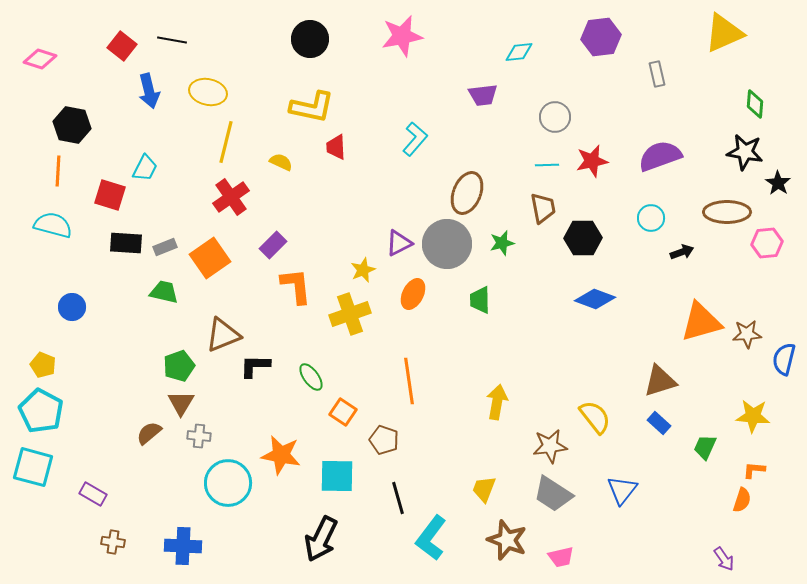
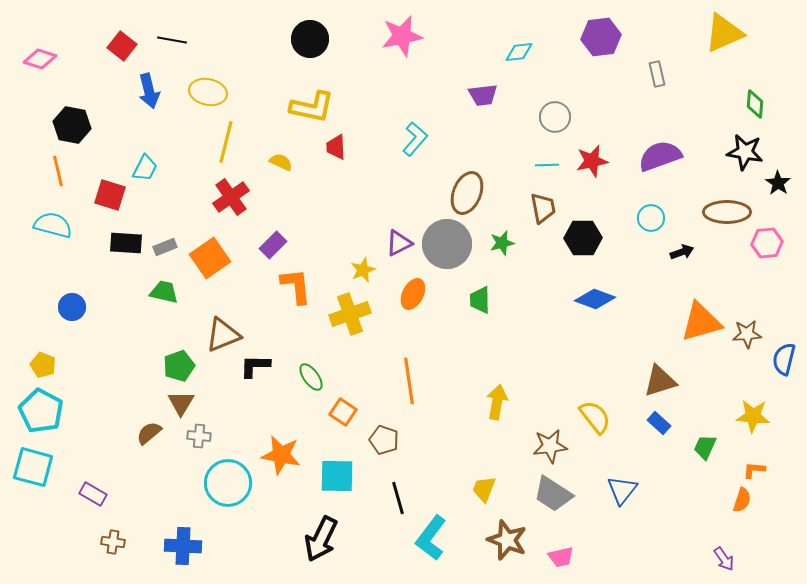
orange line at (58, 171): rotated 16 degrees counterclockwise
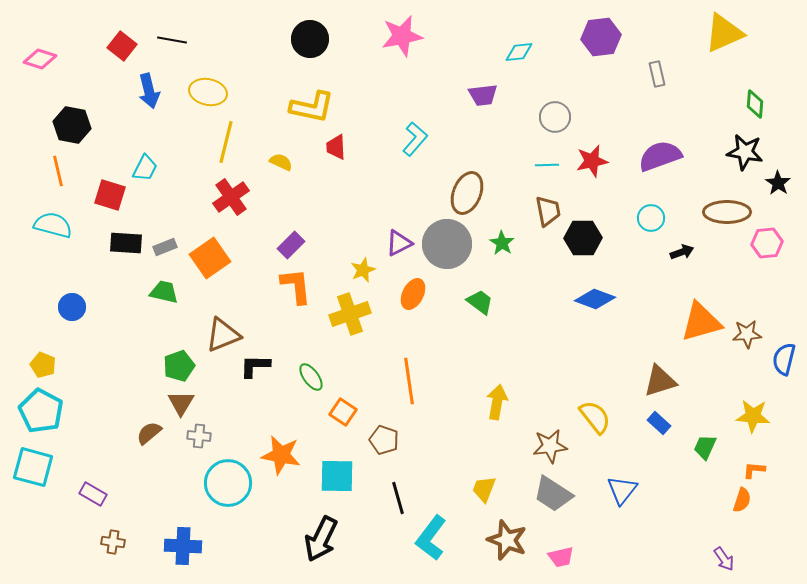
brown trapezoid at (543, 208): moved 5 px right, 3 px down
green star at (502, 243): rotated 25 degrees counterclockwise
purple rectangle at (273, 245): moved 18 px right
green trapezoid at (480, 300): moved 2 px down; rotated 128 degrees clockwise
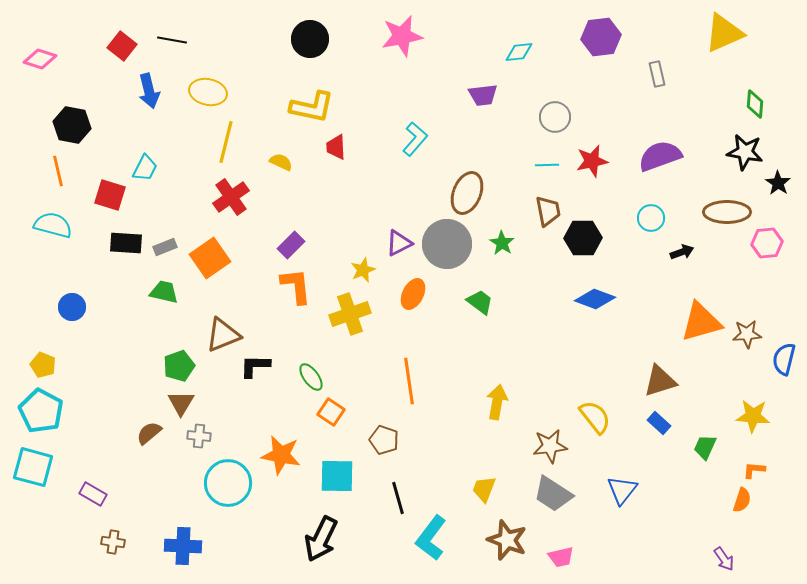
orange square at (343, 412): moved 12 px left
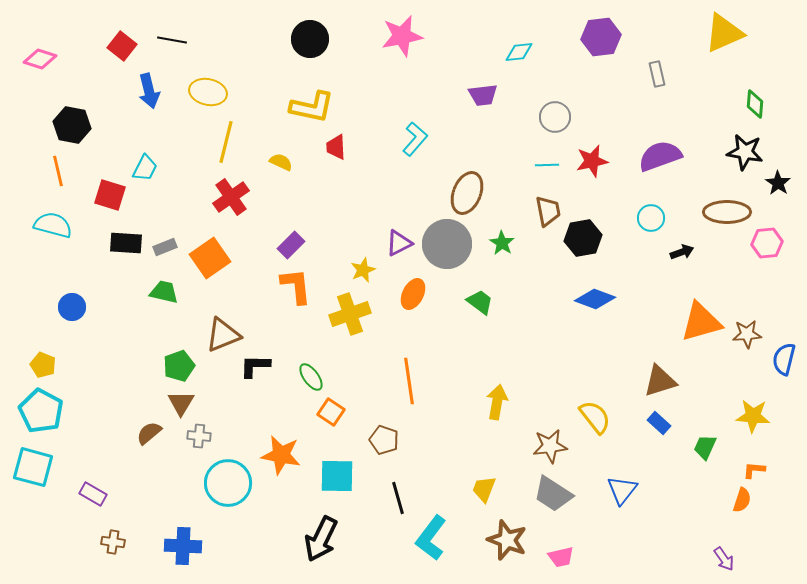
black hexagon at (583, 238): rotated 9 degrees counterclockwise
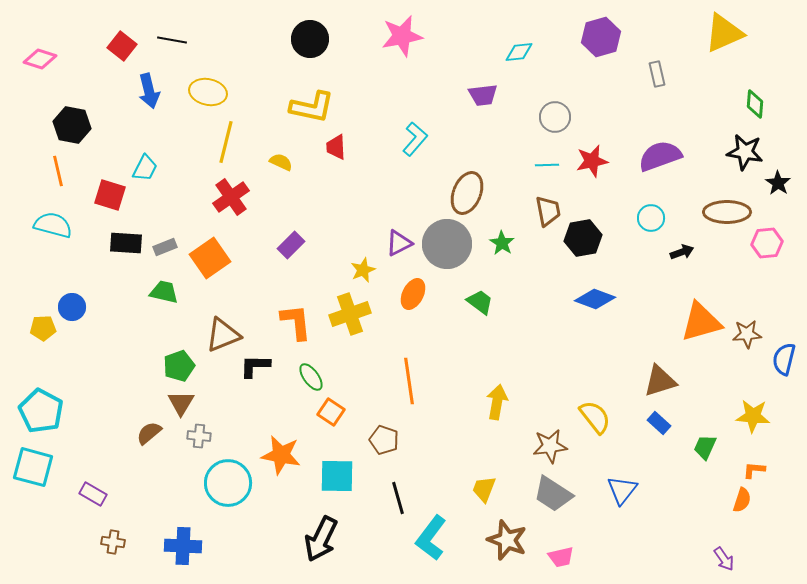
purple hexagon at (601, 37): rotated 9 degrees counterclockwise
orange L-shape at (296, 286): moved 36 px down
yellow pentagon at (43, 365): moved 37 px up; rotated 25 degrees counterclockwise
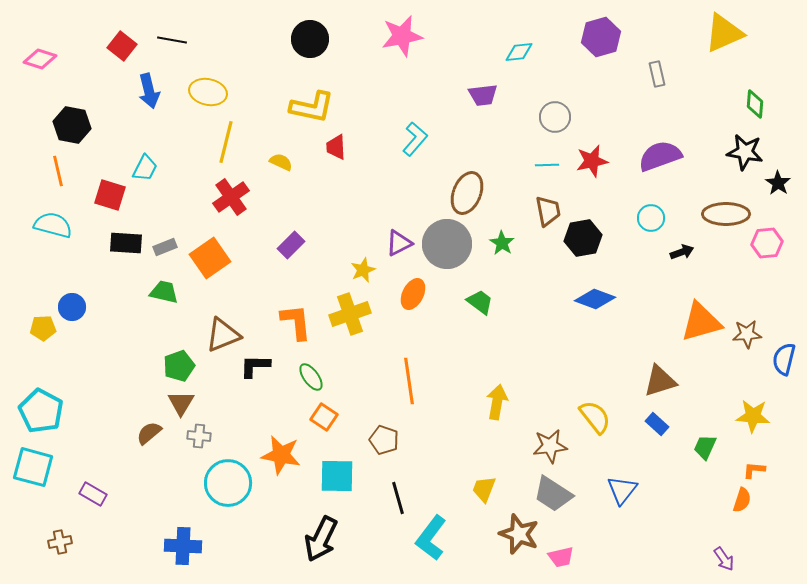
brown ellipse at (727, 212): moved 1 px left, 2 px down
orange square at (331, 412): moved 7 px left, 5 px down
blue rectangle at (659, 423): moved 2 px left, 1 px down
brown star at (507, 540): moved 12 px right, 6 px up
brown cross at (113, 542): moved 53 px left; rotated 20 degrees counterclockwise
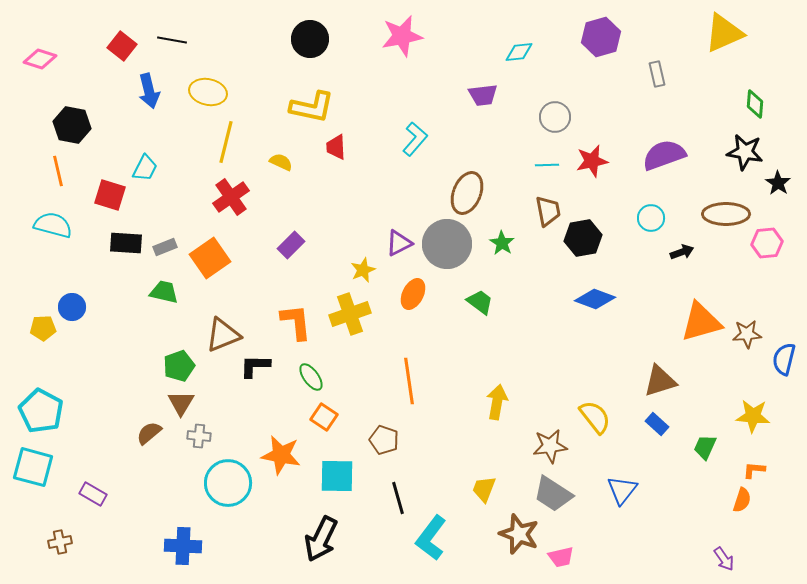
purple semicircle at (660, 156): moved 4 px right, 1 px up
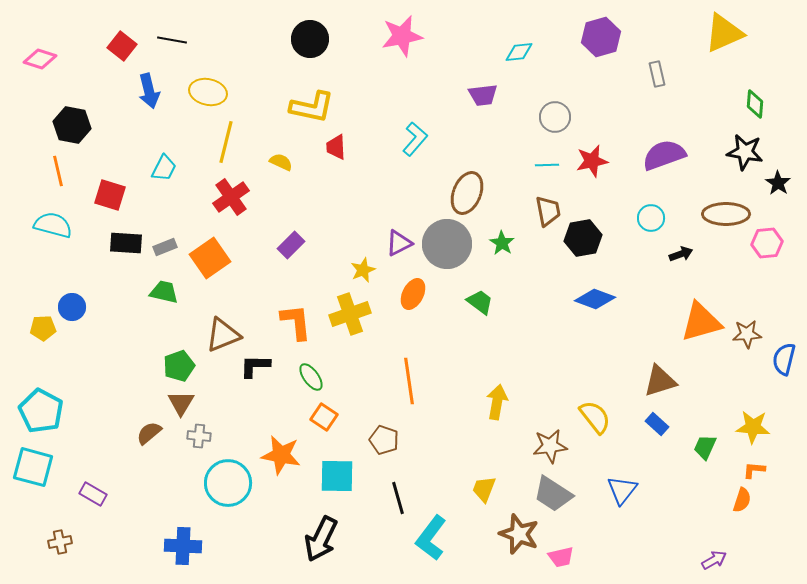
cyan trapezoid at (145, 168): moved 19 px right
black arrow at (682, 252): moved 1 px left, 2 px down
yellow star at (753, 416): moved 11 px down
purple arrow at (724, 559): moved 10 px left, 1 px down; rotated 85 degrees counterclockwise
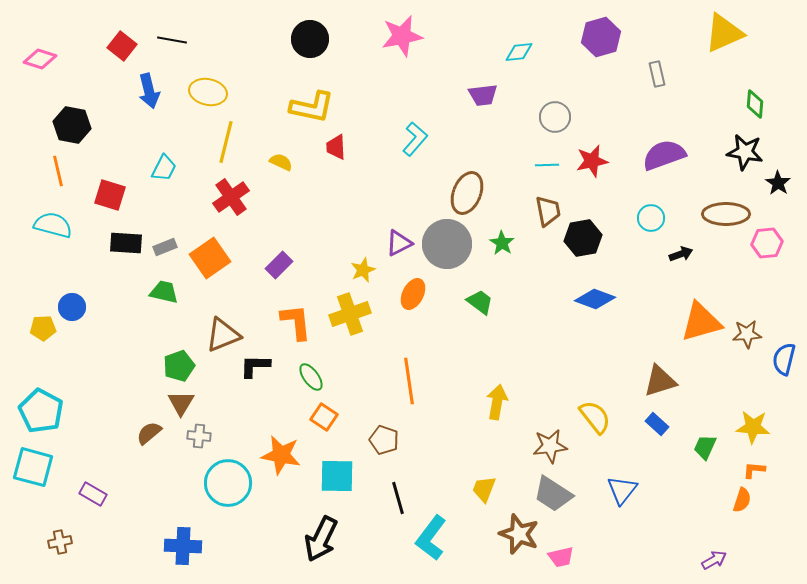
purple rectangle at (291, 245): moved 12 px left, 20 px down
